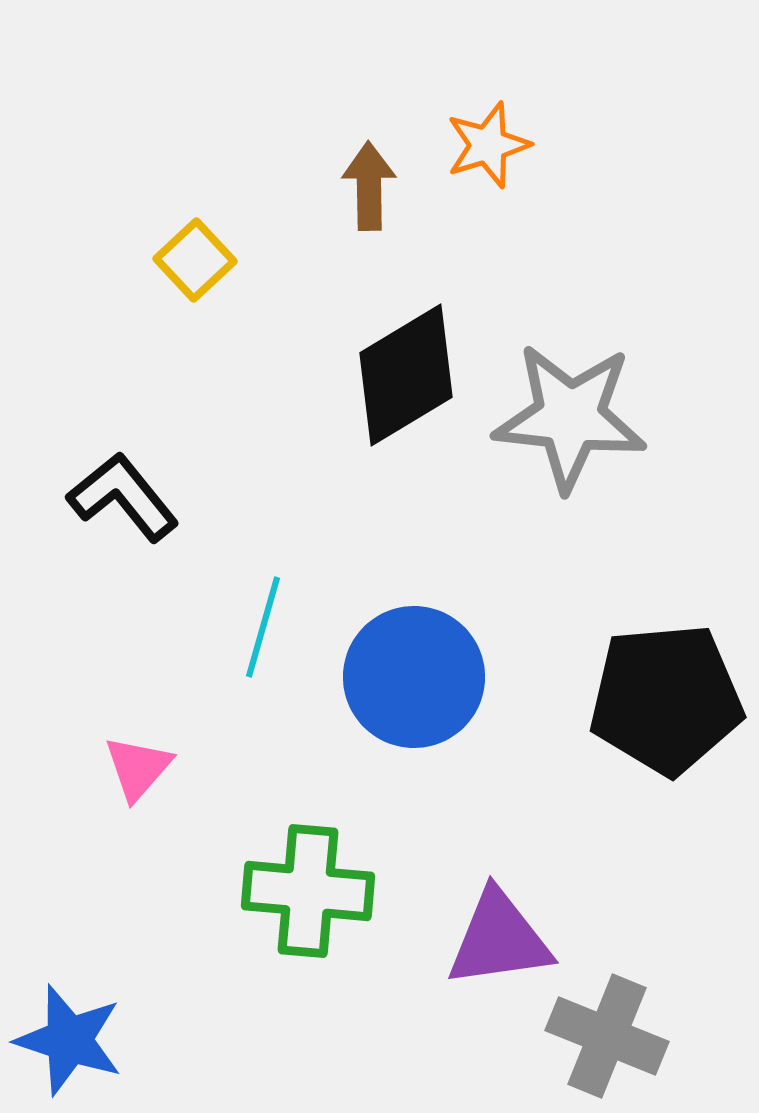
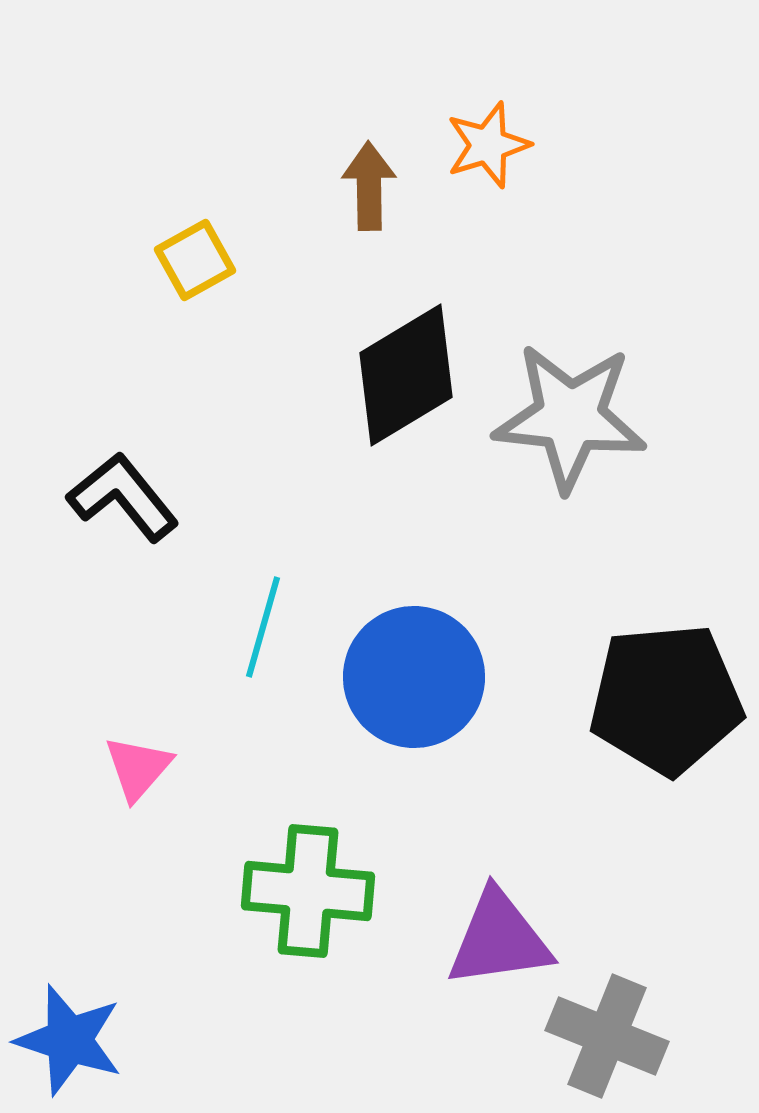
yellow square: rotated 14 degrees clockwise
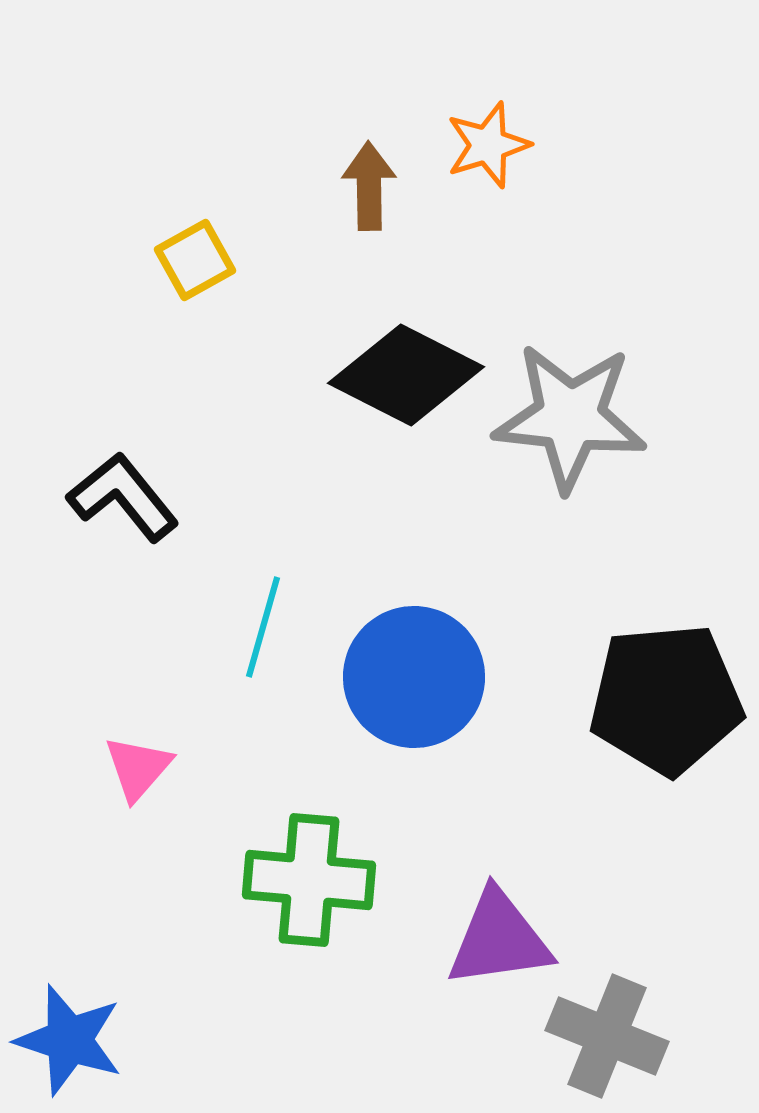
black diamond: rotated 58 degrees clockwise
green cross: moved 1 px right, 11 px up
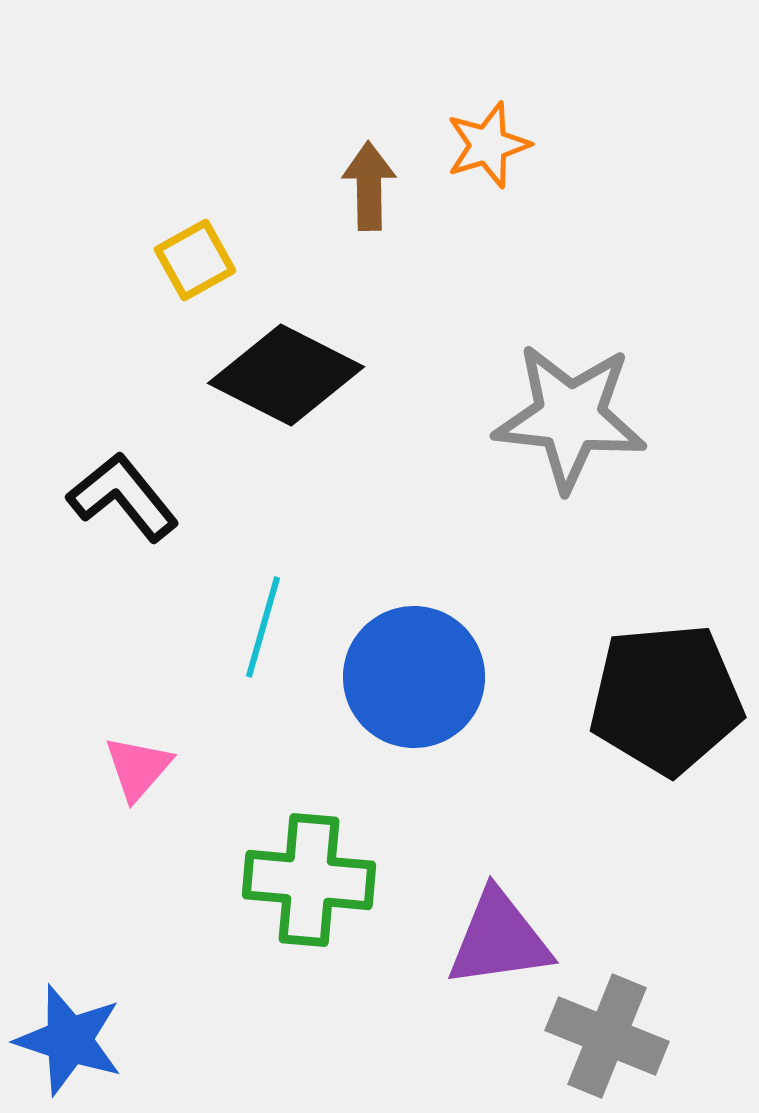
black diamond: moved 120 px left
